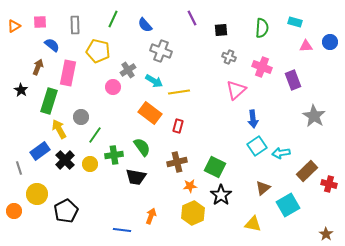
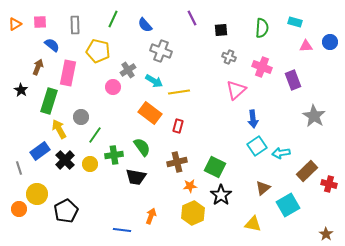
orange triangle at (14, 26): moved 1 px right, 2 px up
orange circle at (14, 211): moved 5 px right, 2 px up
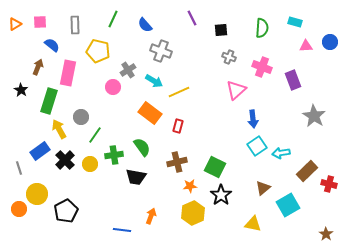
yellow line at (179, 92): rotated 15 degrees counterclockwise
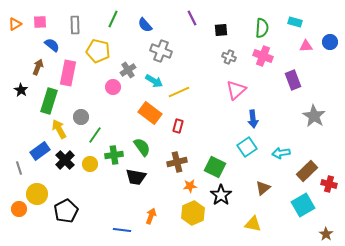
pink cross at (262, 67): moved 1 px right, 11 px up
cyan square at (257, 146): moved 10 px left, 1 px down
cyan square at (288, 205): moved 15 px right
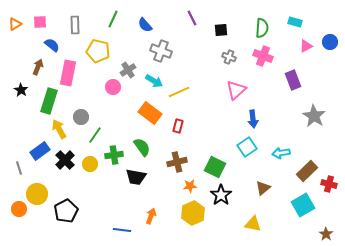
pink triangle at (306, 46): rotated 24 degrees counterclockwise
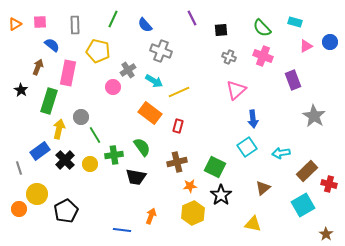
green semicircle at (262, 28): rotated 132 degrees clockwise
yellow arrow at (59, 129): rotated 42 degrees clockwise
green line at (95, 135): rotated 66 degrees counterclockwise
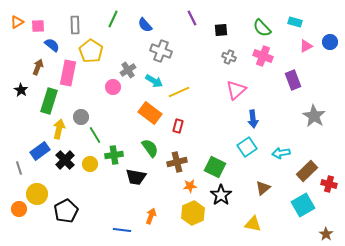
pink square at (40, 22): moved 2 px left, 4 px down
orange triangle at (15, 24): moved 2 px right, 2 px up
yellow pentagon at (98, 51): moved 7 px left; rotated 20 degrees clockwise
green semicircle at (142, 147): moved 8 px right, 1 px down
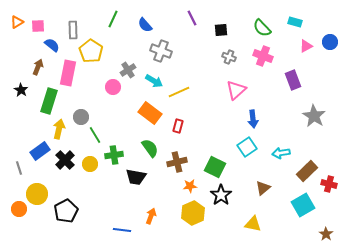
gray rectangle at (75, 25): moved 2 px left, 5 px down
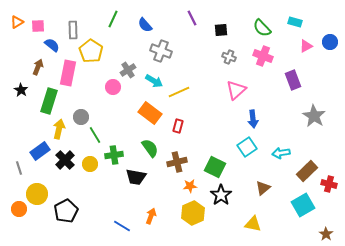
blue line at (122, 230): moved 4 px up; rotated 24 degrees clockwise
